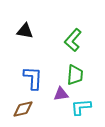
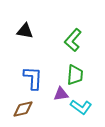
cyan L-shape: rotated 140 degrees counterclockwise
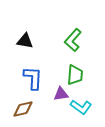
black triangle: moved 10 px down
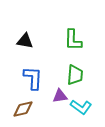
green L-shape: rotated 40 degrees counterclockwise
purple triangle: moved 1 px left, 2 px down
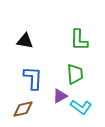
green L-shape: moved 6 px right
green trapezoid: moved 1 px up; rotated 10 degrees counterclockwise
purple triangle: rotated 21 degrees counterclockwise
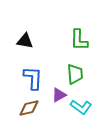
purple triangle: moved 1 px left, 1 px up
brown diamond: moved 6 px right, 1 px up
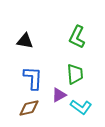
green L-shape: moved 2 px left, 3 px up; rotated 25 degrees clockwise
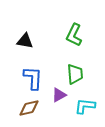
green L-shape: moved 3 px left, 2 px up
cyan L-shape: moved 4 px right, 1 px up; rotated 150 degrees clockwise
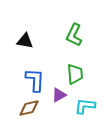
blue L-shape: moved 2 px right, 2 px down
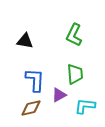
brown diamond: moved 2 px right
